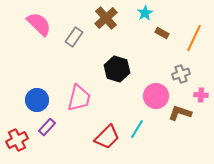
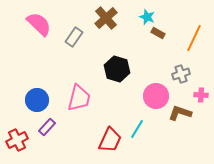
cyan star: moved 2 px right, 4 px down; rotated 21 degrees counterclockwise
brown rectangle: moved 4 px left
red trapezoid: moved 3 px right, 3 px down; rotated 20 degrees counterclockwise
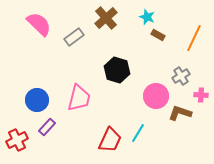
brown rectangle: moved 2 px down
gray rectangle: rotated 18 degrees clockwise
black hexagon: moved 1 px down
gray cross: moved 2 px down; rotated 12 degrees counterclockwise
cyan line: moved 1 px right, 4 px down
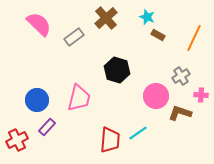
cyan line: rotated 24 degrees clockwise
red trapezoid: rotated 20 degrees counterclockwise
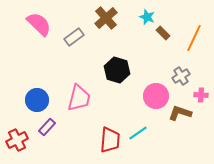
brown rectangle: moved 5 px right, 2 px up; rotated 16 degrees clockwise
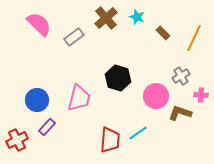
cyan star: moved 10 px left
black hexagon: moved 1 px right, 8 px down
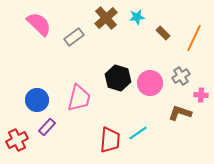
cyan star: rotated 28 degrees counterclockwise
pink circle: moved 6 px left, 13 px up
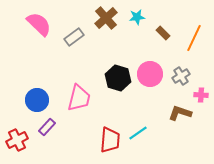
pink circle: moved 9 px up
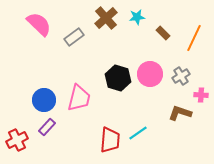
blue circle: moved 7 px right
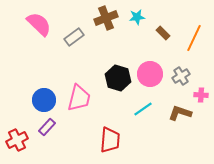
brown cross: rotated 20 degrees clockwise
cyan line: moved 5 px right, 24 px up
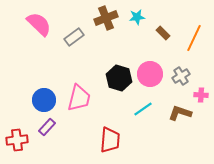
black hexagon: moved 1 px right
red cross: rotated 20 degrees clockwise
